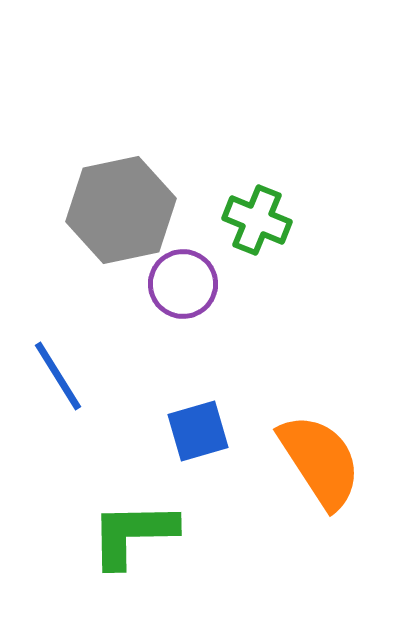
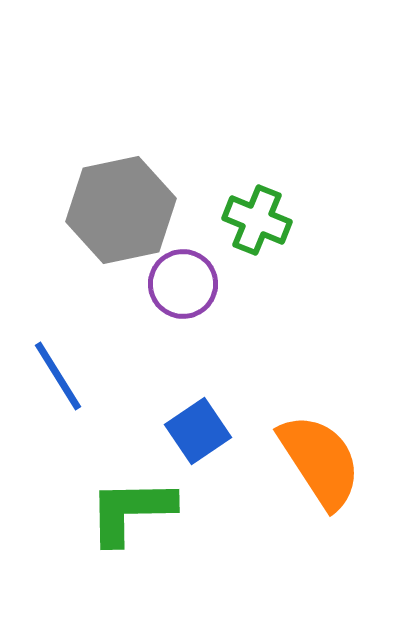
blue square: rotated 18 degrees counterclockwise
green L-shape: moved 2 px left, 23 px up
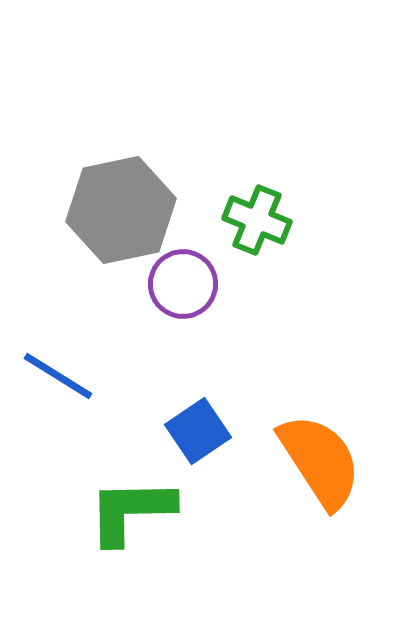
blue line: rotated 26 degrees counterclockwise
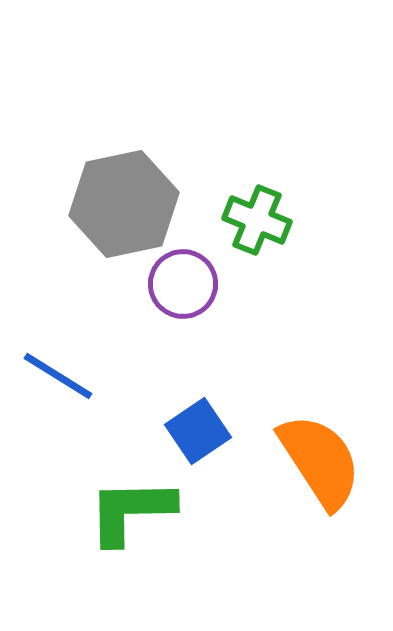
gray hexagon: moved 3 px right, 6 px up
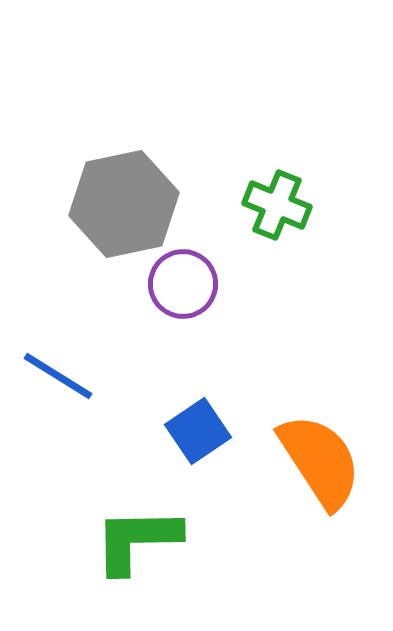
green cross: moved 20 px right, 15 px up
green L-shape: moved 6 px right, 29 px down
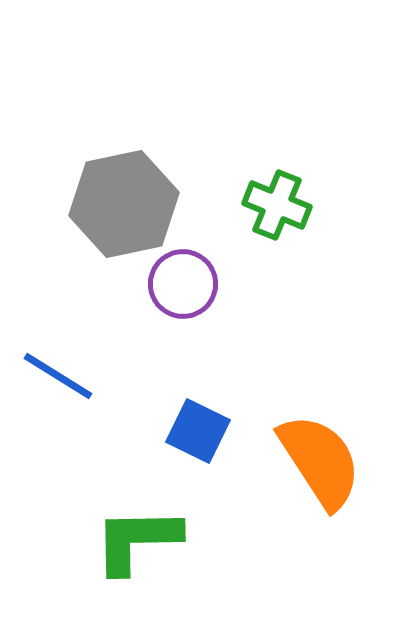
blue square: rotated 30 degrees counterclockwise
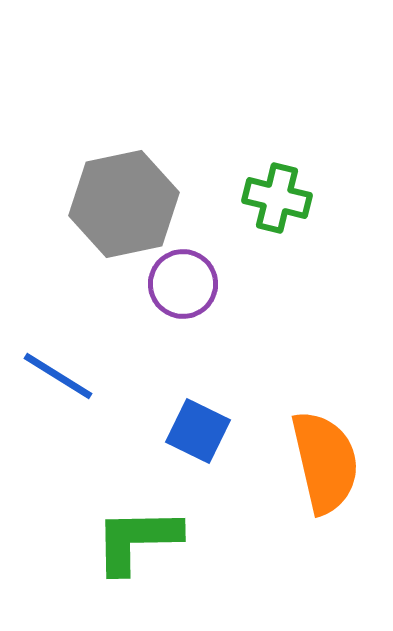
green cross: moved 7 px up; rotated 8 degrees counterclockwise
orange semicircle: moved 5 px right, 1 px down; rotated 20 degrees clockwise
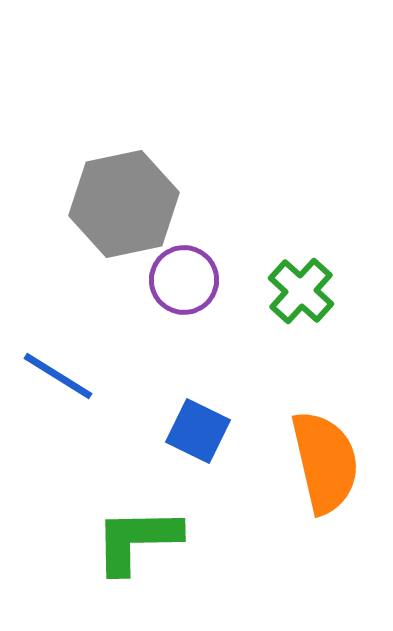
green cross: moved 24 px right, 93 px down; rotated 28 degrees clockwise
purple circle: moved 1 px right, 4 px up
